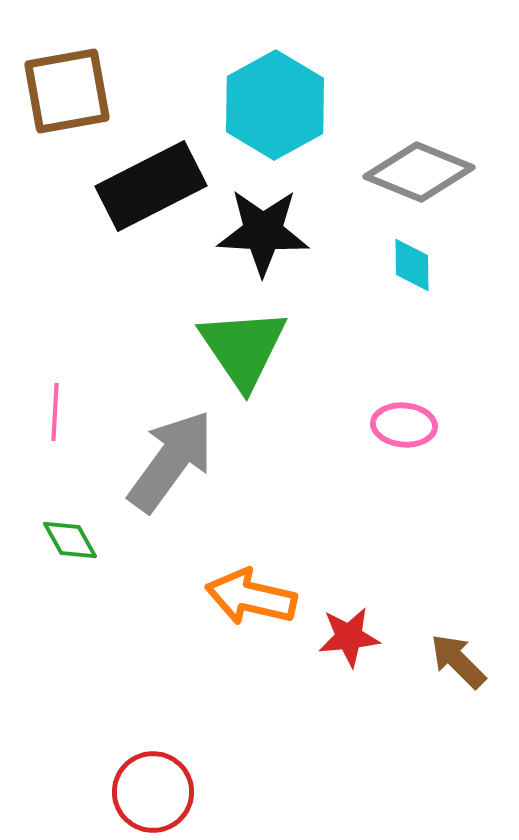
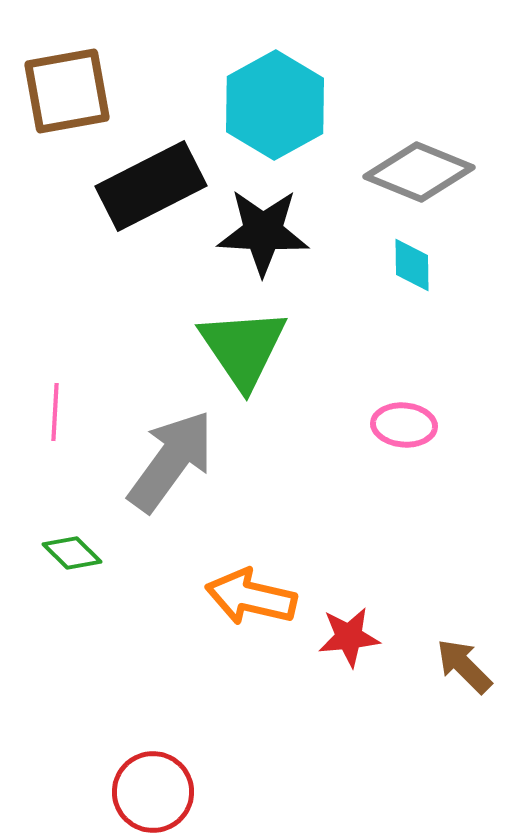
green diamond: moved 2 px right, 13 px down; rotated 16 degrees counterclockwise
brown arrow: moved 6 px right, 5 px down
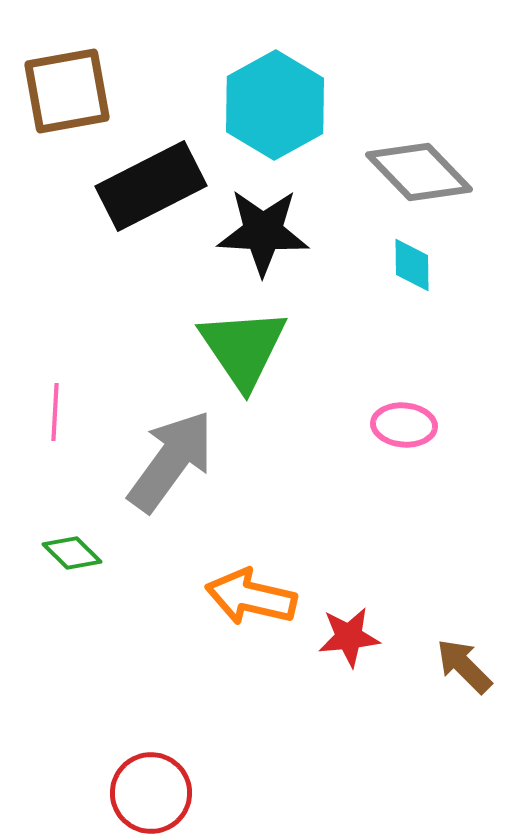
gray diamond: rotated 24 degrees clockwise
red circle: moved 2 px left, 1 px down
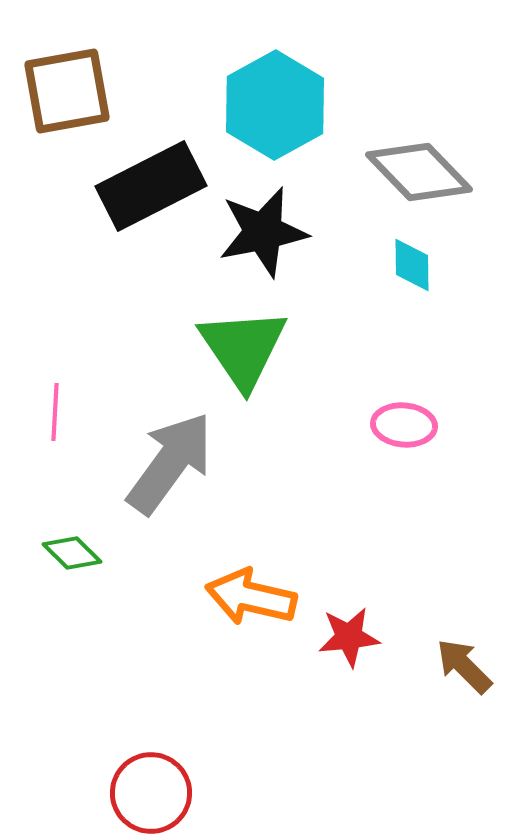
black star: rotated 14 degrees counterclockwise
gray arrow: moved 1 px left, 2 px down
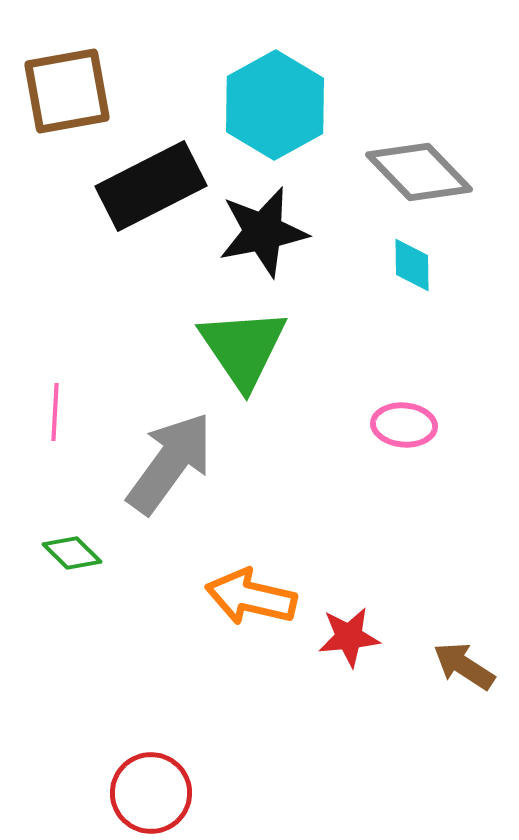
brown arrow: rotated 12 degrees counterclockwise
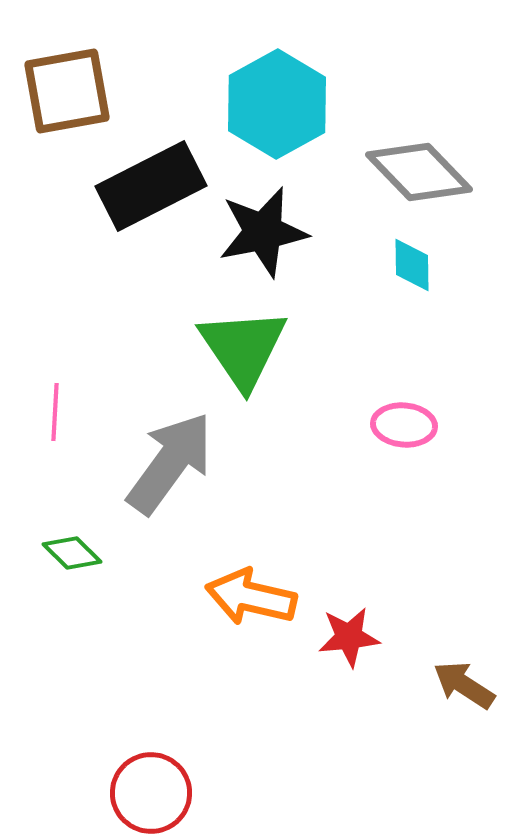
cyan hexagon: moved 2 px right, 1 px up
brown arrow: moved 19 px down
